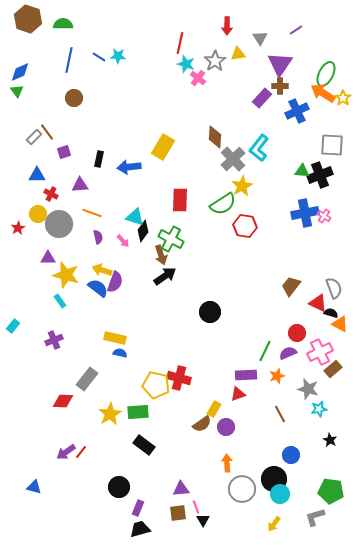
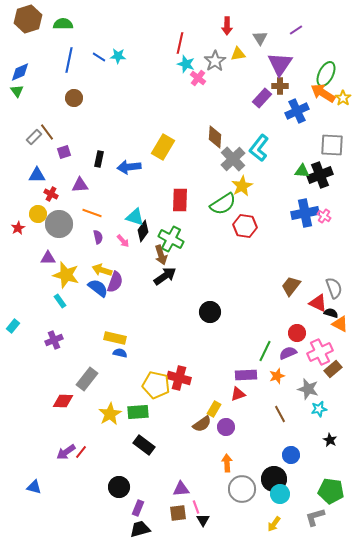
brown hexagon at (28, 19): rotated 24 degrees clockwise
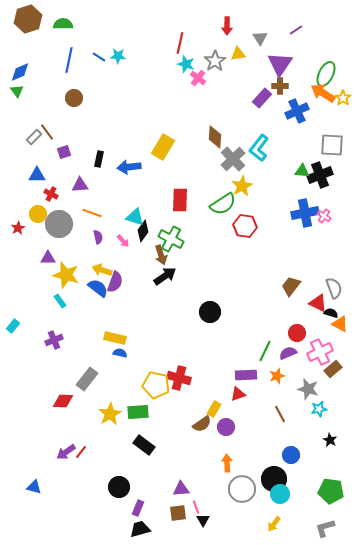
gray L-shape at (315, 517): moved 10 px right, 11 px down
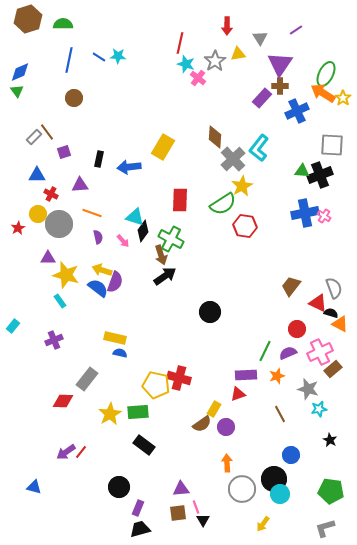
red circle at (297, 333): moved 4 px up
yellow arrow at (274, 524): moved 11 px left
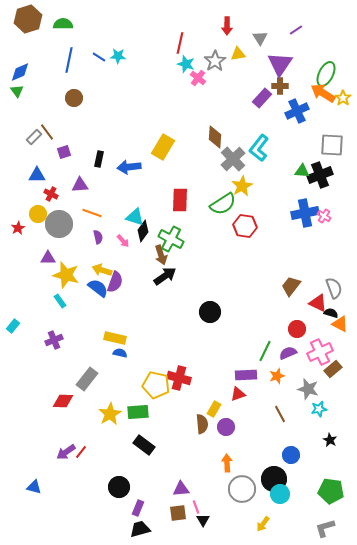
brown semicircle at (202, 424): rotated 60 degrees counterclockwise
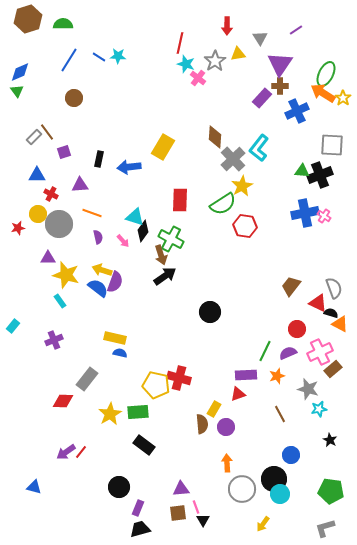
blue line at (69, 60): rotated 20 degrees clockwise
red star at (18, 228): rotated 16 degrees clockwise
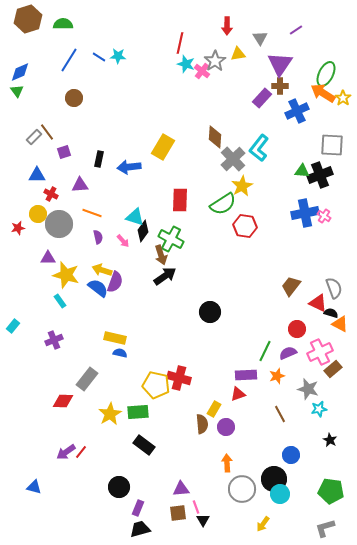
pink cross at (198, 78): moved 4 px right, 7 px up
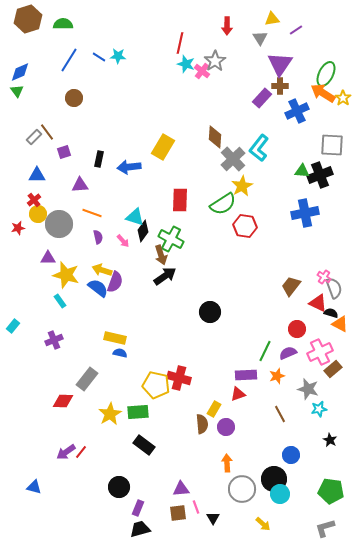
yellow triangle at (238, 54): moved 34 px right, 35 px up
red cross at (51, 194): moved 17 px left, 6 px down; rotated 24 degrees clockwise
pink cross at (324, 216): moved 61 px down
black triangle at (203, 520): moved 10 px right, 2 px up
yellow arrow at (263, 524): rotated 84 degrees counterclockwise
